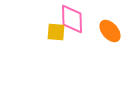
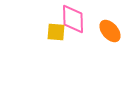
pink diamond: moved 1 px right
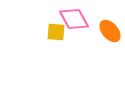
pink diamond: moved 1 px right; rotated 28 degrees counterclockwise
